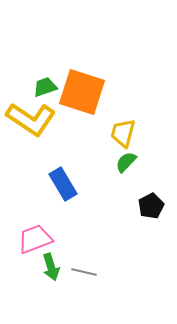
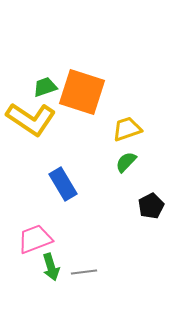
yellow trapezoid: moved 4 px right, 4 px up; rotated 56 degrees clockwise
gray line: rotated 20 degrees counterclockwise
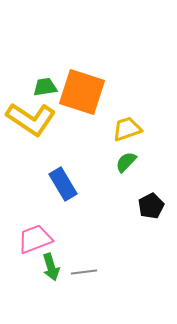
green trapezoid: rotated 10 degrees clockwise
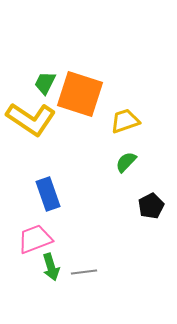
green trapezoid: moved 4 px up; rotated 55 degrees counterclockwise
orange square: moved 2 px left, 2 px down
yellow trapezoid: moved 2 px left, 8 px up
blue rectangle: moved 15 px left, 10 px down; rotated 12 degrees clockwise
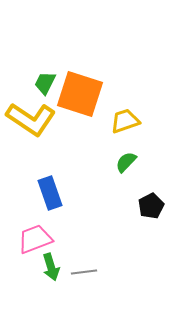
blue rectangle: moved 2 px right, 1 px up
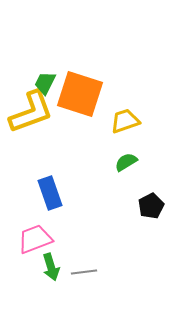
yellow L-shape: moved 7 px up; rotated 54 degrees counterclockwise
green semicircle: rotated 15 degrees clockwise
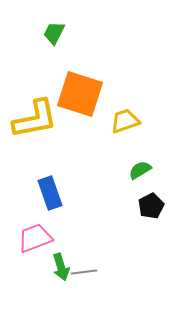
green trapezoid: moved 9 px right, 50 px up
yellow L-shape: moved 4 px right, 7 px down; rotated 9 degrees clockwise
green semicircle: moved 14 px right, 8 px down
pink trapezoid: moved 1 px up
green arrow: moved 10 px right
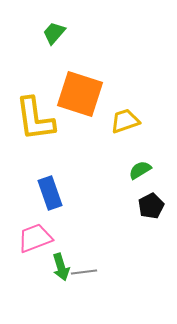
green trapezoid: rotated 15 degrees clockwise
yellow L-shape: rotated 93 degrees clockwise
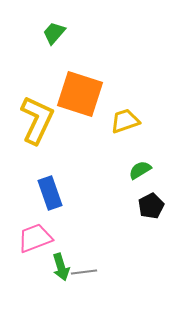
yellow L-shape: moved 2 px right, 1 px down; rotated 147 degrees counterclockwise
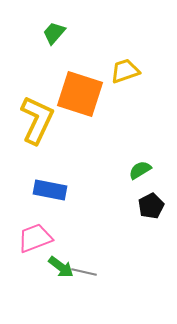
yellow trapezoid: moved 50 px up
blue rectangle: moved 3 px up; rotated 60 degrees counterclockwise
green arrow: rotated 36 degrees counterclockwise
gray line: rotated 20 degrees clockwise
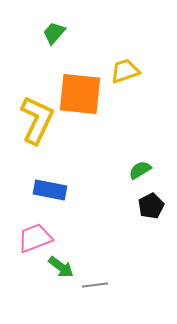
orange square: rotated 12 degrees counterclockwise
gray line: moved 11 px right, 13 px down; rotated 20 degrees counterclockwise
